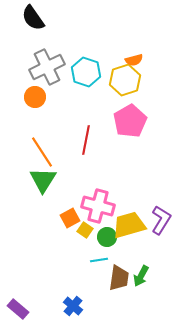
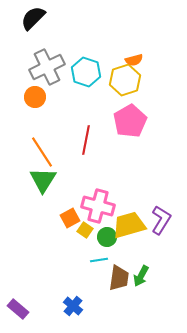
black semicircle: rotated 80 degrees clockwise
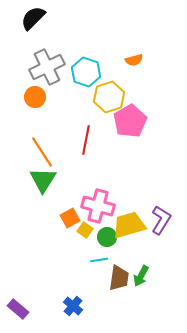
yellow hexagon: moved 16 px left, 17 px down
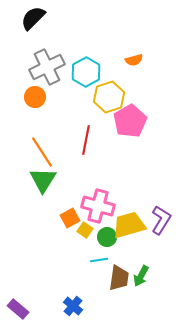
cyan hexagon: rotated 12 degrees clockwise
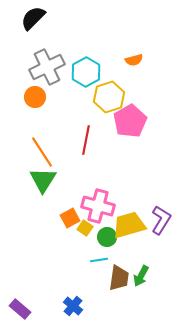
yellow square: moved 2 px up
purple rectangle: moved 2 px right
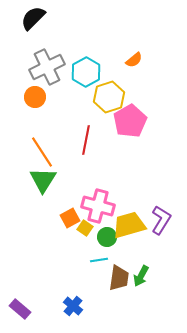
orange semicircle: rotated 24 degrees counterclockwise
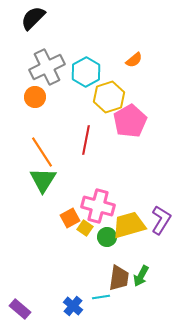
cyan line: moved 2 px right, 37 px down
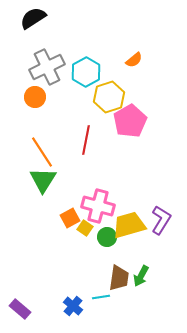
black semicircle: rotated 12 degrees clockwise
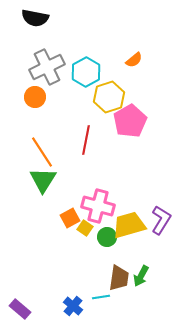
black semicircle: moved 2 px right; rotated 136 degrees counterclockwise
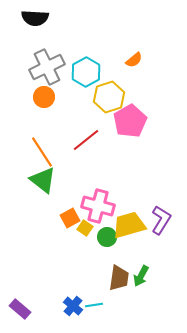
black semicircle: rotated 8 degrees counterclockwise
orange circle: moved 9 px right
red line: rotated 40 degrees clockwise
green triangle: rotated 24 degrees counterclockwise
cyan line: moved 7 px left, 8 px down
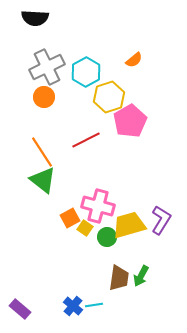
red line: rotated 12 degrees clockwise
